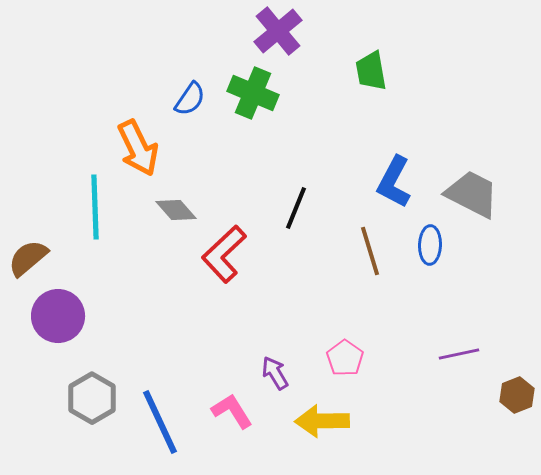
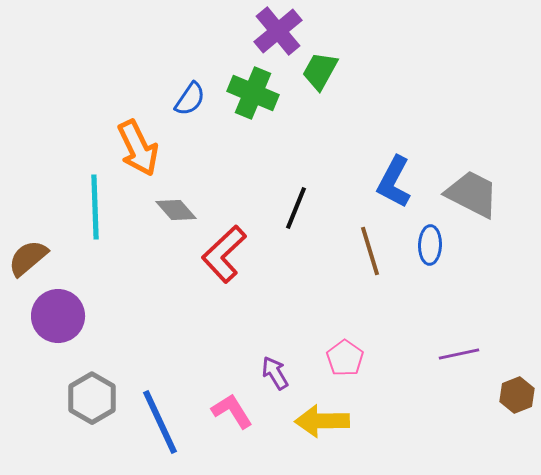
green trapezoid: moved 51 px left; rotated 39 degrees clockwise
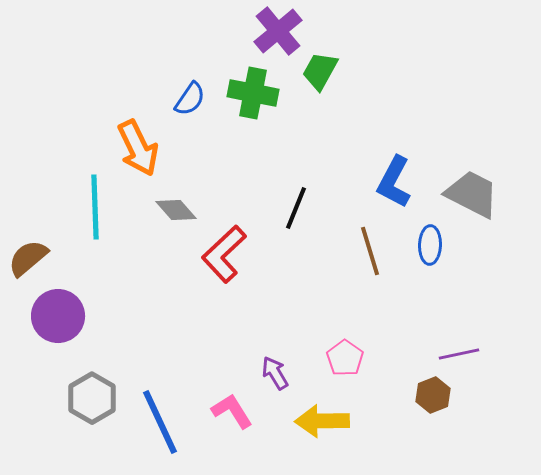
green cross: rotated 12 degrees counterclockwise
brown hexagon: moved 84 px left
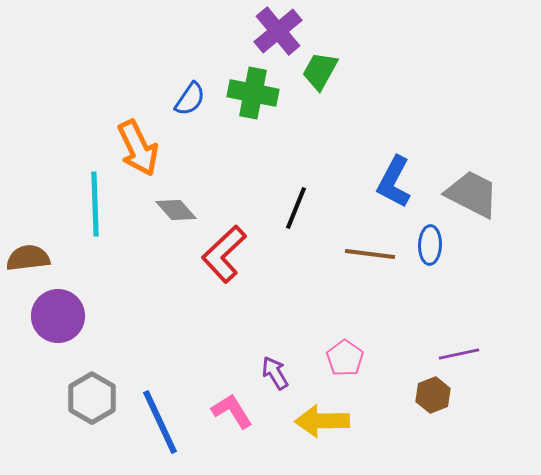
cyan line: moved 3 px up
brown line: moved 3 px down; rotated 66 degrees counterclockwise
brown semicircle: rotated 33 degrees clockwise
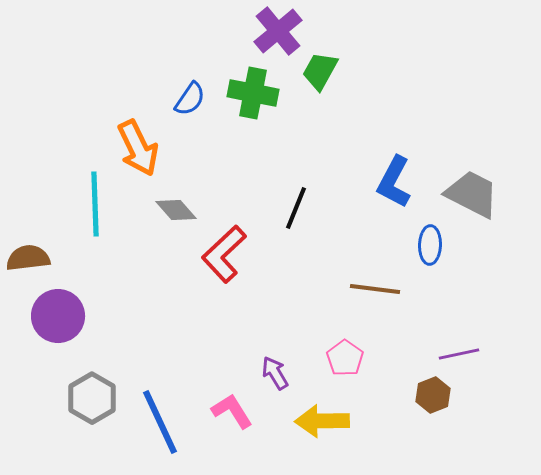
brown line: moved 5 px right, 35 px down
